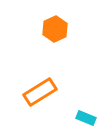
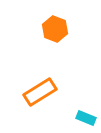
orange hexagon: rotated 15 degrees counterclockwise
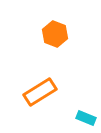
orange hexagon: moved 5 px down
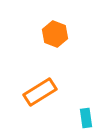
cyan rectangle: rotated 60 degrees clockwise
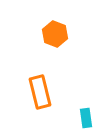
orange rectangle: rotated 72 degrees counterclockwise
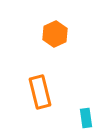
orange hexagon: rotated 15 degrees clockwise
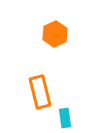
cyan rectangle: moved 21 px left
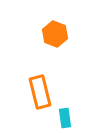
orange hexagon: rotated 15 degrees counterclockwise
